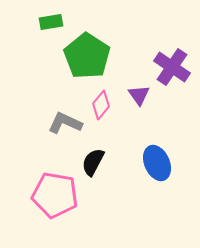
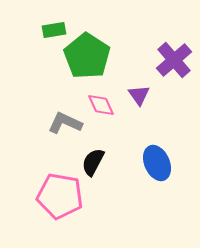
green rectangle: moved 3 px right, 8 px down
purple cross: moved 2 px right, 7 px up; rotated 15 degrees clockwise
pink diamond: rotated 64 degrees counterclockwise
pink pentagon: moved 5 px right, 1 px down
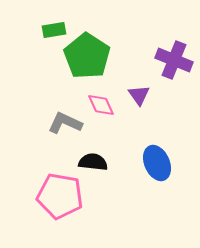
purple cross: rotated 27 degrees counterclockwise
black semicircle: rotated 68 degrees clockwise
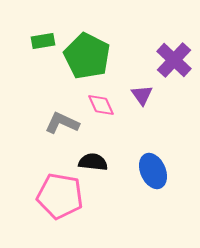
green rectangle: moved 11 px left, 11 px down
green pentagon: rotated 6 degrees counterclockwise
purple cross: rotated 21 degrees clockwise
purple triangle: moved 3 px right
gray L-shape: moved 3 px left
blue ellipse: moved 4 px left, 8 px down
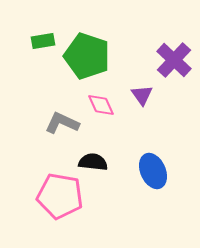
green pentagon: rotated 9 degrees counterclockwise
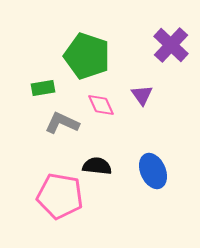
green rectangle: moved 47 px down
purple cross: moved 3 px left, 15 px up
black semicircle: moved 4 px right, 4 px down
